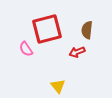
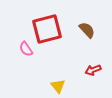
brown semicircle: rotated 132 degrees clockwise
red arrow: moved 16 px right, 18 px down
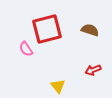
brown semicircle: moved 3 px right; rotated 30 degrees counterclockwise
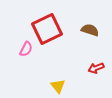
red square: rotated 12 degrees counterclockwise
pink semicircle: rotated 119 degrees counterclockwise
red arrow: moved 3 px right, 2 px up
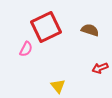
red square: moved 1 px left, 2 px up
red arrow: moved 4 px right
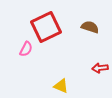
brown semicircle: moved 3 px up
red arrow: rotated 14 degrees clockwise
yellow triangle: moved 3 px right; rotated 28 degrees counterclockwise
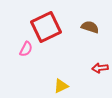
yellow triangle: rotated 49 degrees counterclockwise
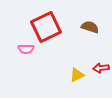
pink semicircle: rotated 63 degrees clockwise
red arrow: moved 1 px right
yellow triangle: moved 16 px right, 11 px up
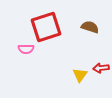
red square: rotated 8 degrees clockwise
yellow triangle: moved 3 px right; rotated 28 degrees counterclockwise
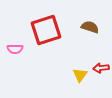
red square: moved 3 px down
pink semicircle: moved 11 px left
